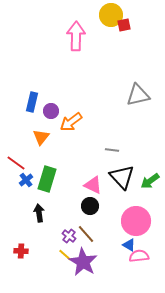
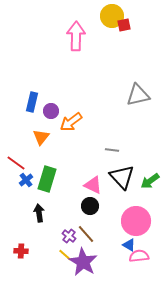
yellow circle: moved 1 px right, 1 px down
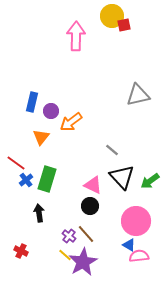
gray line: rotated 32 degrees clockwise
red cross: rotated 24 degrees clockwise
purple star: rotated 12 degrees clockwise
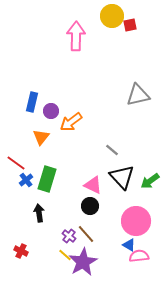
red square: moved 6 px right
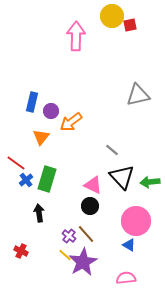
green arrow: moved 1 px down; rotated 30 degrees clockwise
pink semicircle: moved 13 px left, 22 px down
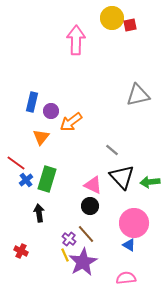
yellow circle: moved 2 px down
pink arrow: moved 4 px down
pink circle: moved 2 px left, 2 px down
purple cross: moved 3 px down
yellow line: rotated 24 degrees clockwise
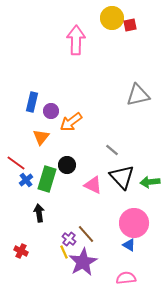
black circle: moved 23 px left, 41 px up
yellow line: moved 1 px left, 3 px up
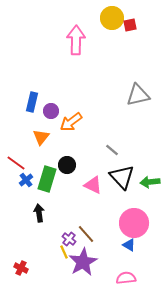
red cross: moved 17 px down
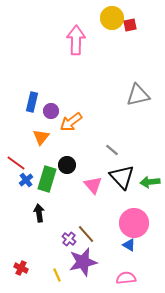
pink triangle: rotated 24 degrees clockwise
yellow line: moved 7 px left, 23 px down
purple star: rotated 16 degrees clockwise
